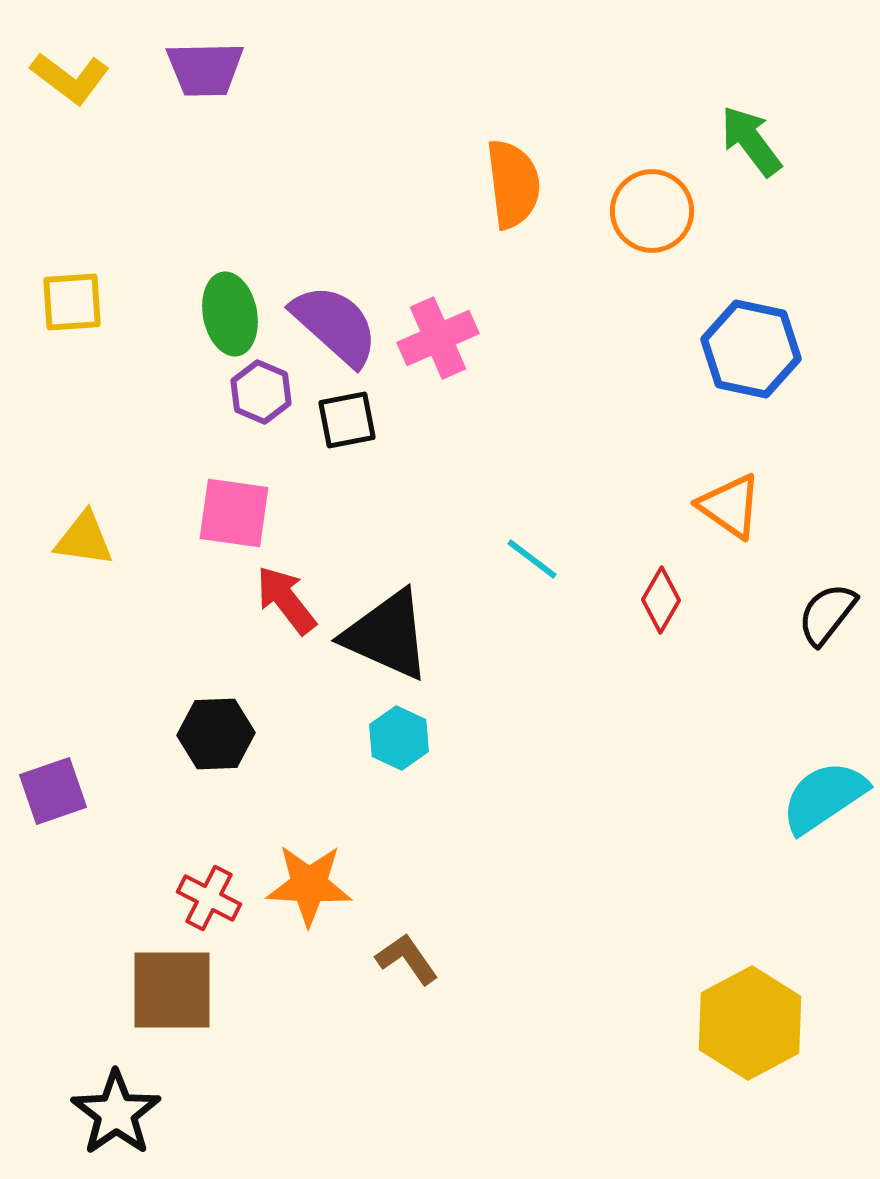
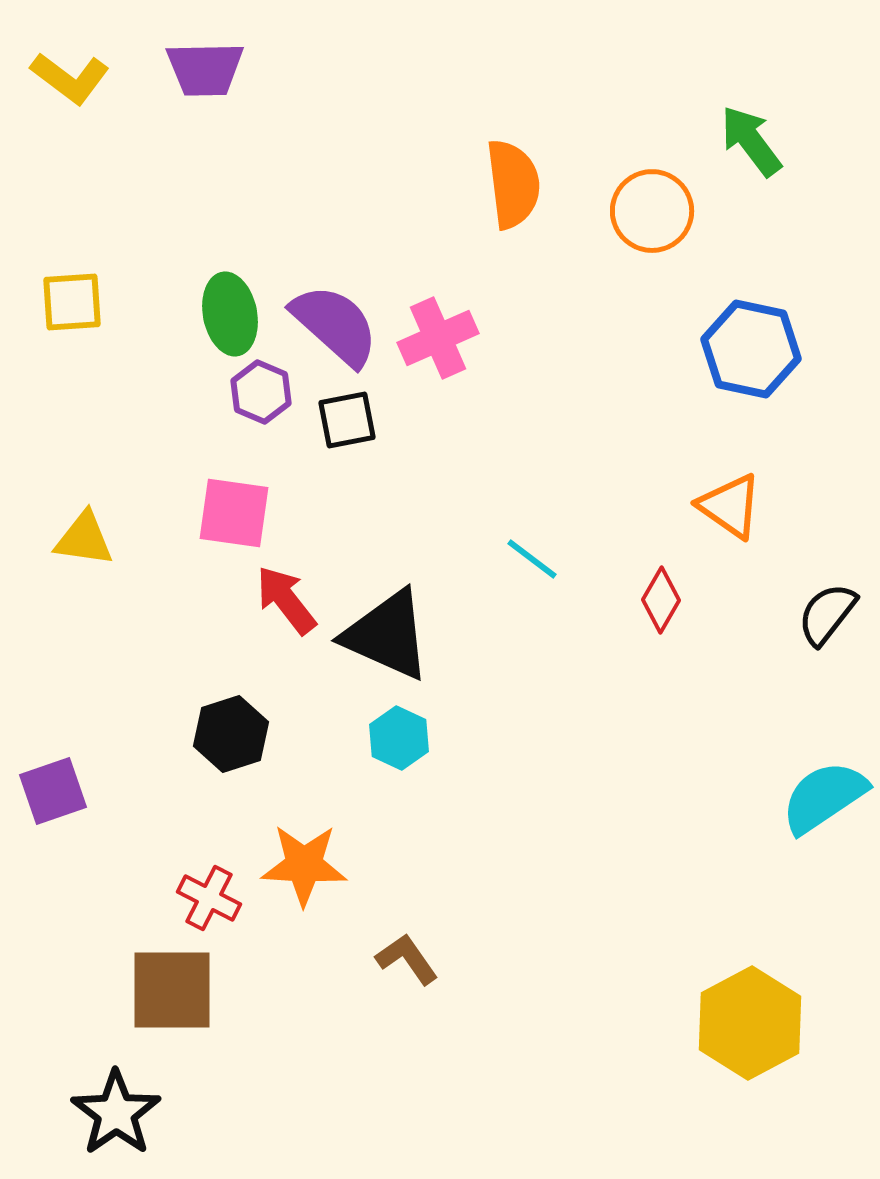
black hexagon: moved 15 px right; rotated 16 degrees counterclockwise
orange star: moved 5 px left, 20 px up
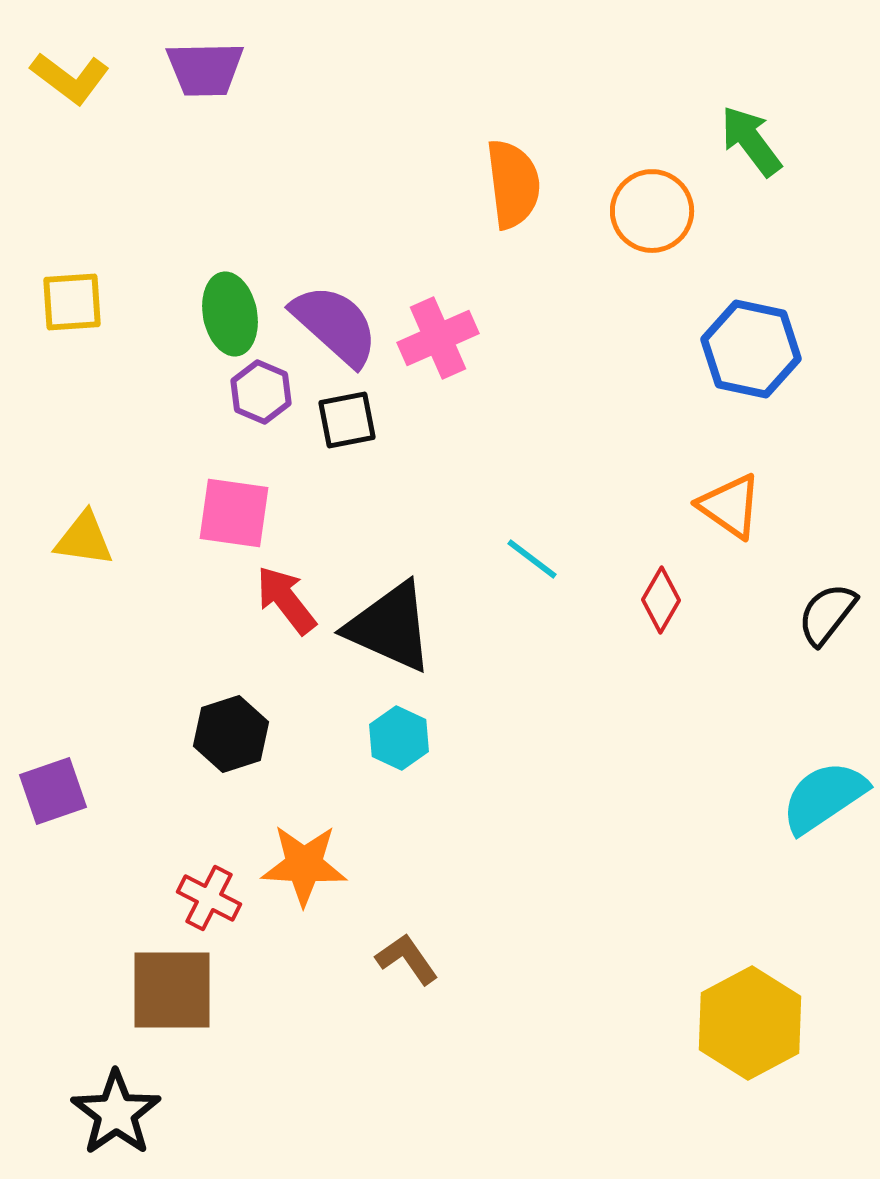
black triangle: moved 3 px right, 8 px up
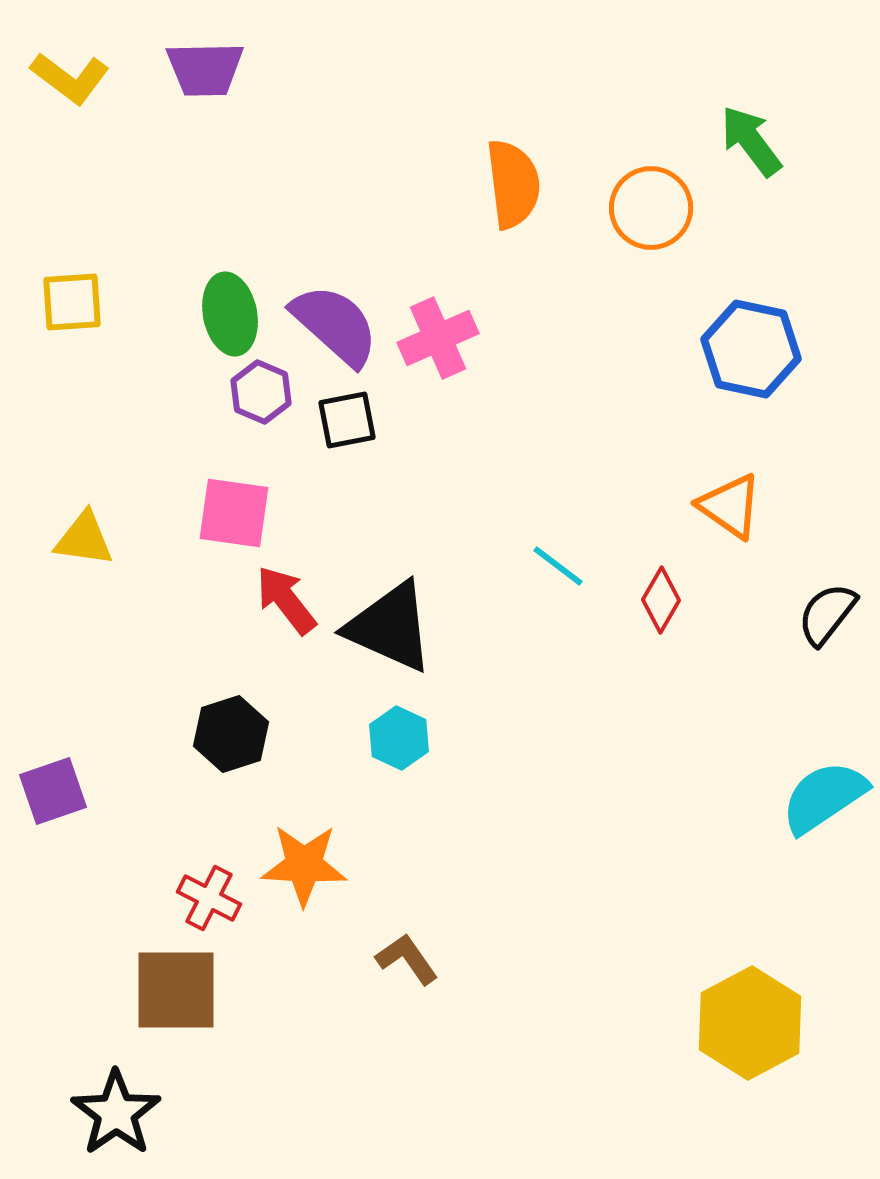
orange circle: moved 1 px left, 3 px up
cyan line: moved 26 px right, 7 px down
brown square: moved 4 px right
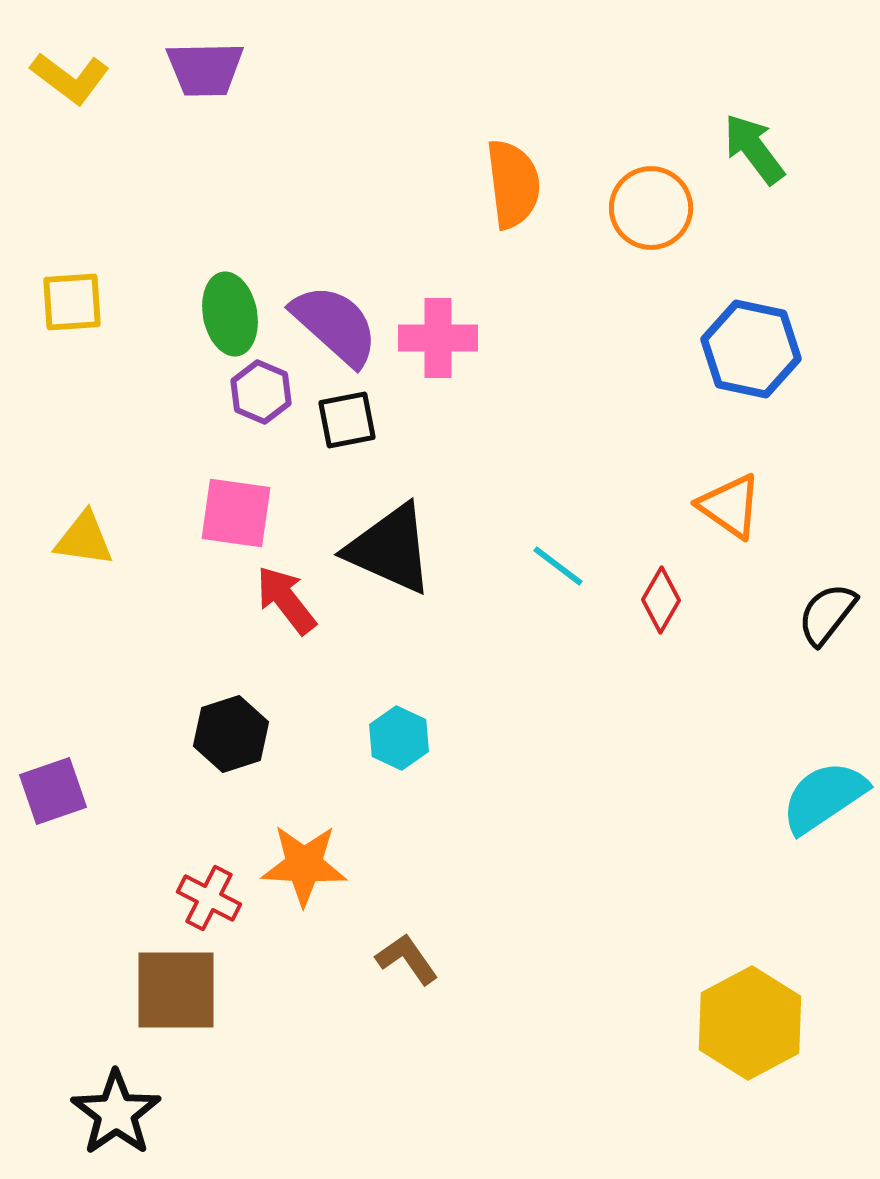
green arrow: moved 3 px right, 8 px down
pink cross: rotated 24 degrees clockwise
pink square: moved 2 px right
black triangle: moved 78 px up
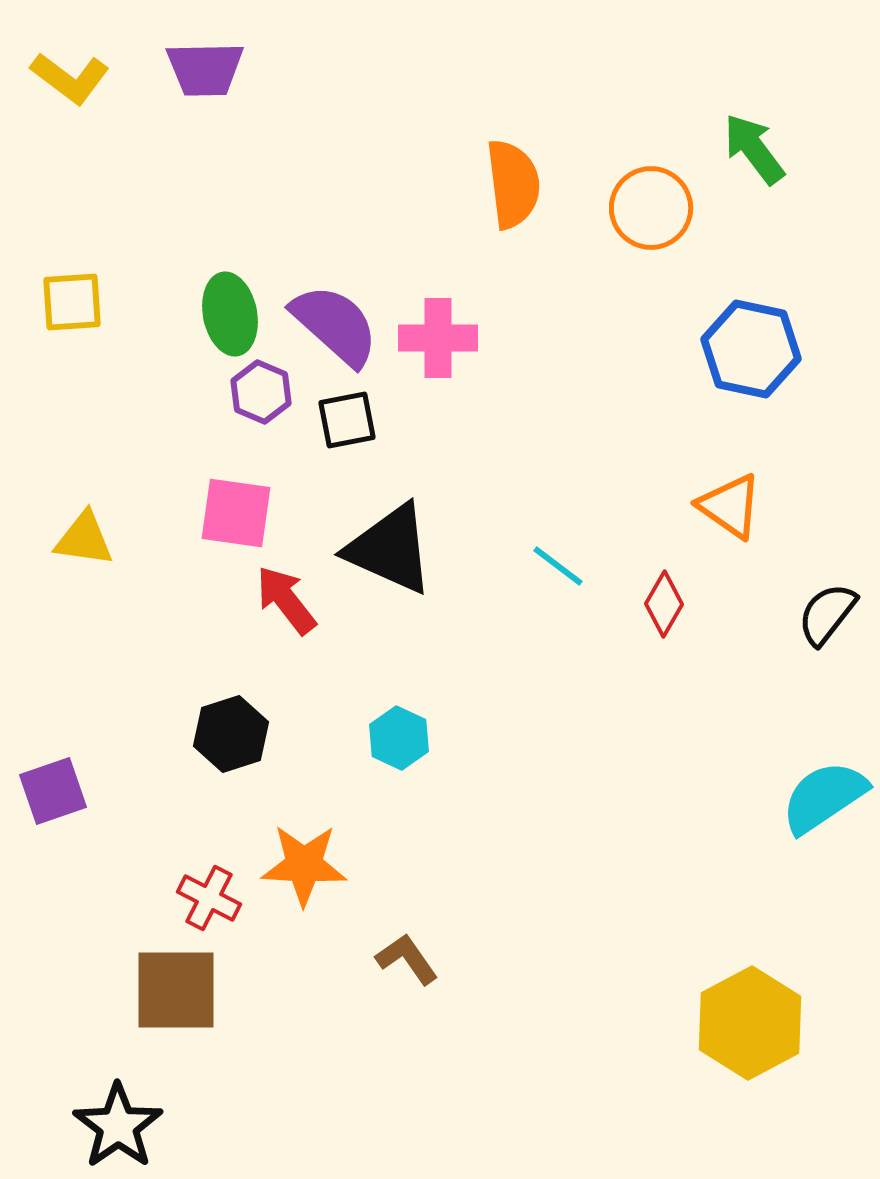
red diamond: moved 3 px right, 4 px down
black star: moved 2 px right, 13 px down
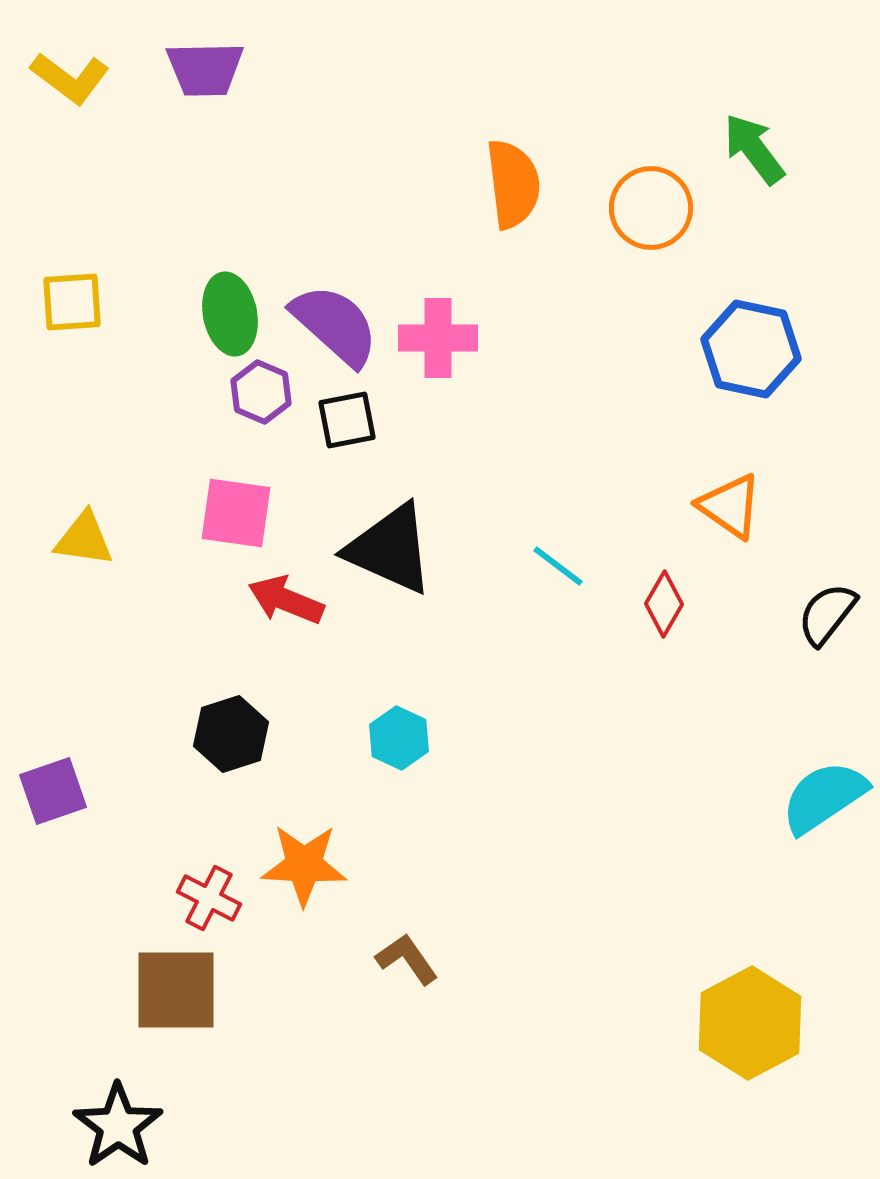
red arrow: rotated 30 degrees counterclockwise
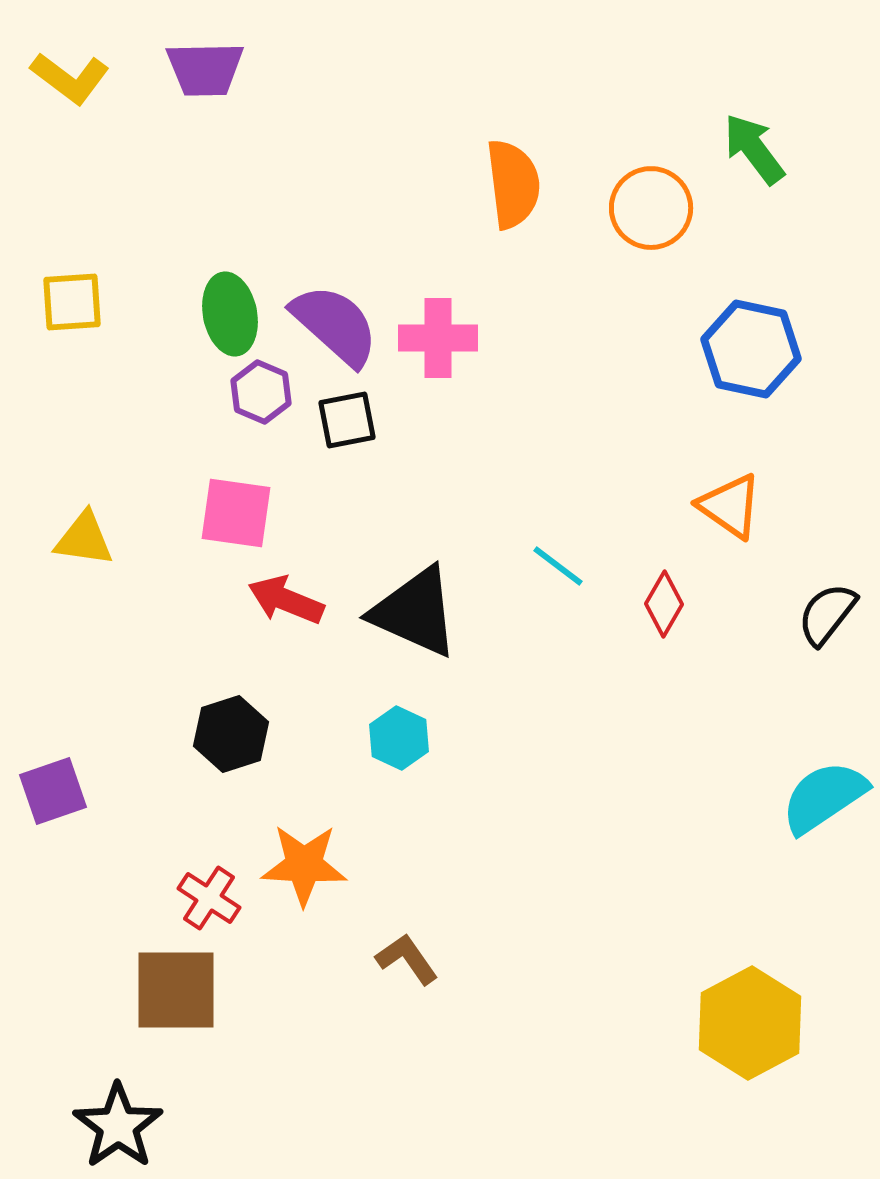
black triangle: moved 25 px right, 63 px down
red cross: rotated 6 degrees clockwise
